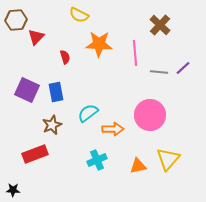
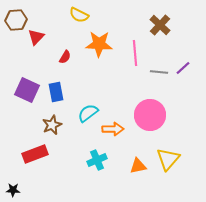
red semicircle: rotated 48 degrees clockwise
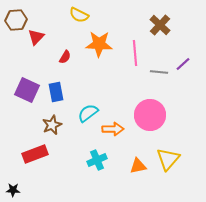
purple line: moved 4 px up
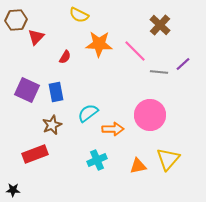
pink line: moved 2 px up; rotated 40 degrees counterclockwise
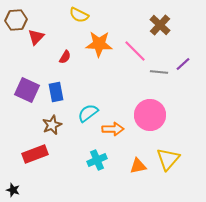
black star: rotated 16 degrees clockwise
